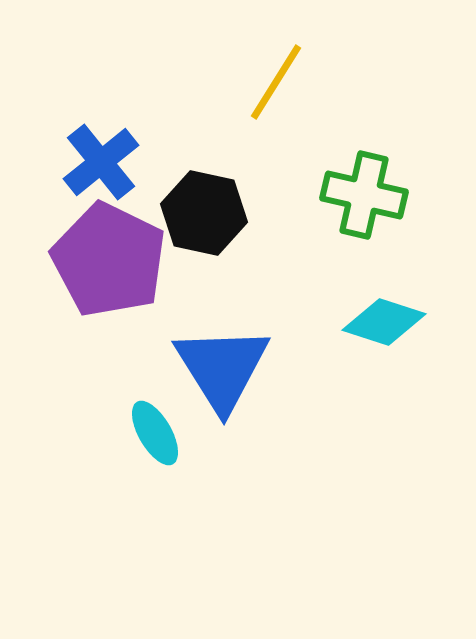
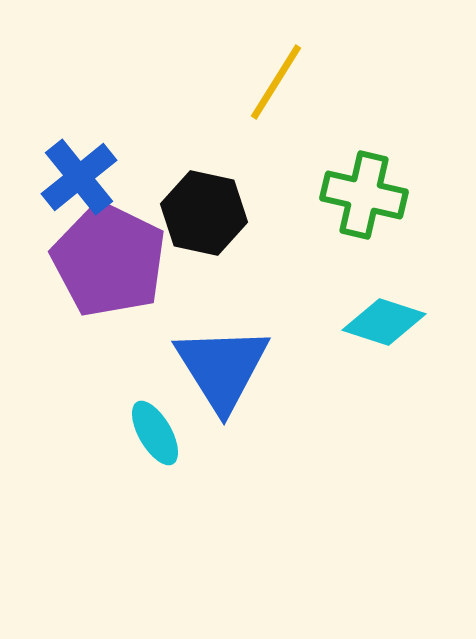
blue cross: moved 22 px left, 15 px down
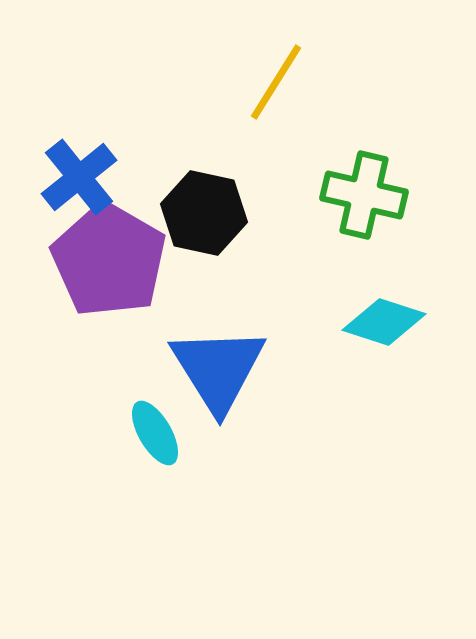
purple pentagon: rotated 4 degrees clockwise
blue triangle: moved 4 px left, 1 px down
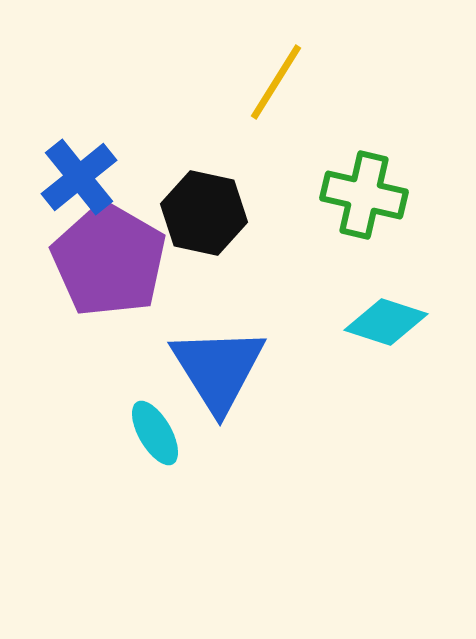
cyan diamond: moved 2 px right
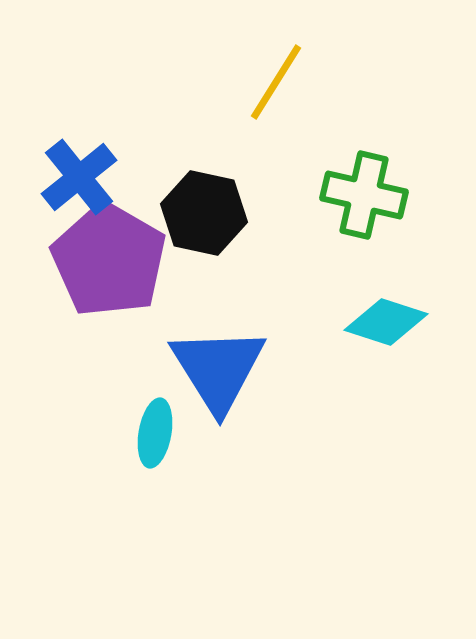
cyan ellipse: rotated 40 degrees clockwise
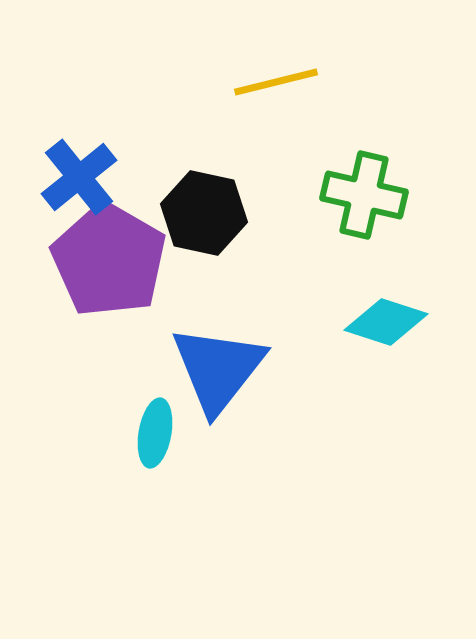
yellow line: rotated 44 degrees clockwise
blue triangle: rotated 10 degrees clockwise
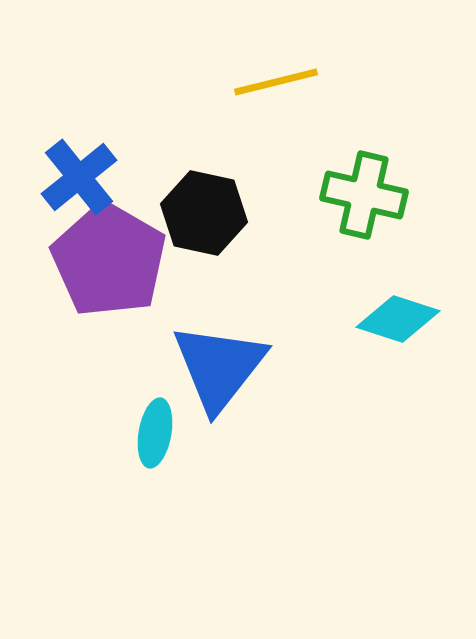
cyan diamond: moved 12 px right, 3 px up
blue triangle: moved 1 px right, 2 px up
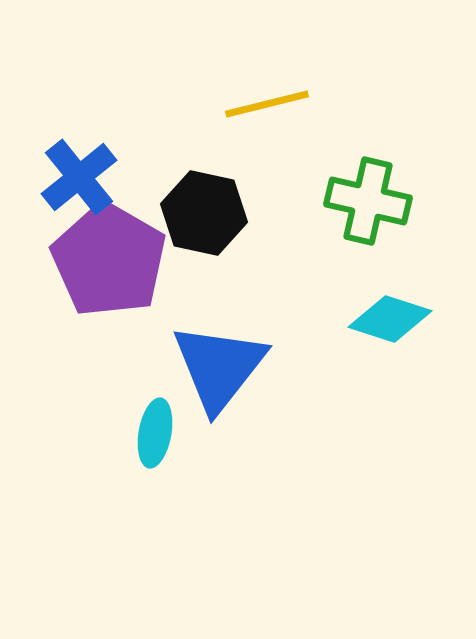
yellow line: moved 9 px left, 22 px down
green cross: moved 4 px right, 6 px down
cyan diamond: moved 8 px left
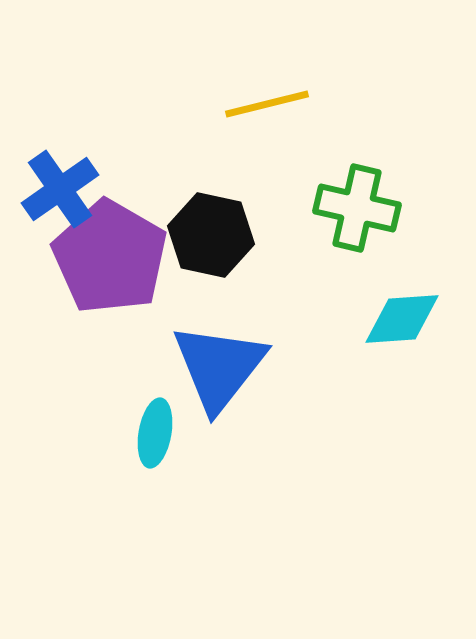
blue cross: moved 19 px left, 12 px down; rotated 4 degrees clockwise
green cross: moved 11 px left, 7 px down
black hexagon: moved 7 px right, 22 px down
purple pentagon: moved 1 px right, 3 px up
cyan diamond: moved 12 px right; rotated 22 degrees counterclockwise
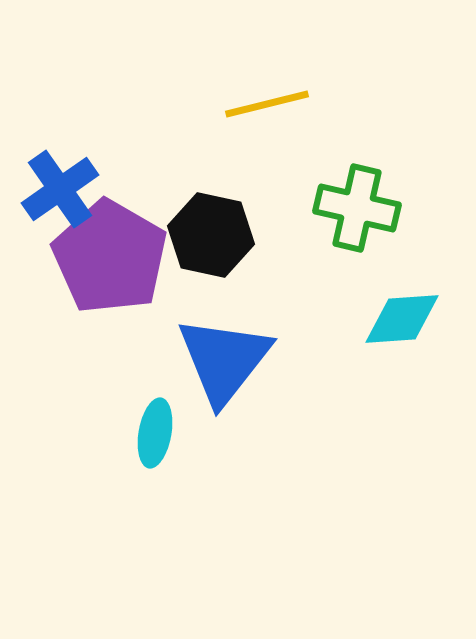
blue triangle: moved 5 px right, 7 px up
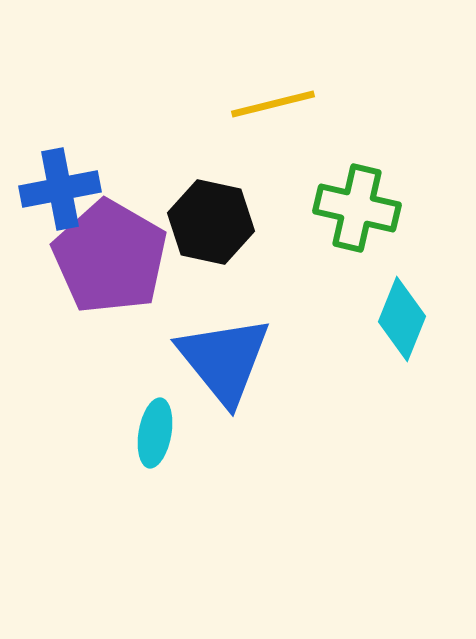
yellow line: moved 6 px right
blue cross: rotated 24 degrees clockwise
black hexagon: moved 13 px up
cyan diamond: rotated 64 degrees counterclockwise
blue triangle: rotated 17 degrees counterclockwise
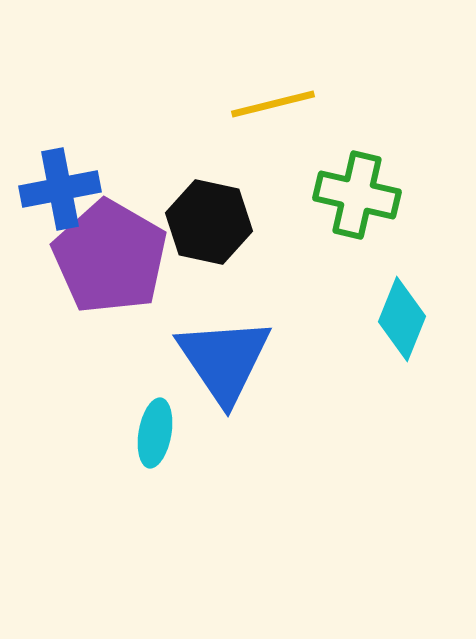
green cross: moved 13 px up
black hexagon: moved 2 px left
blue triangle: rotated 5 degrees clockwise
